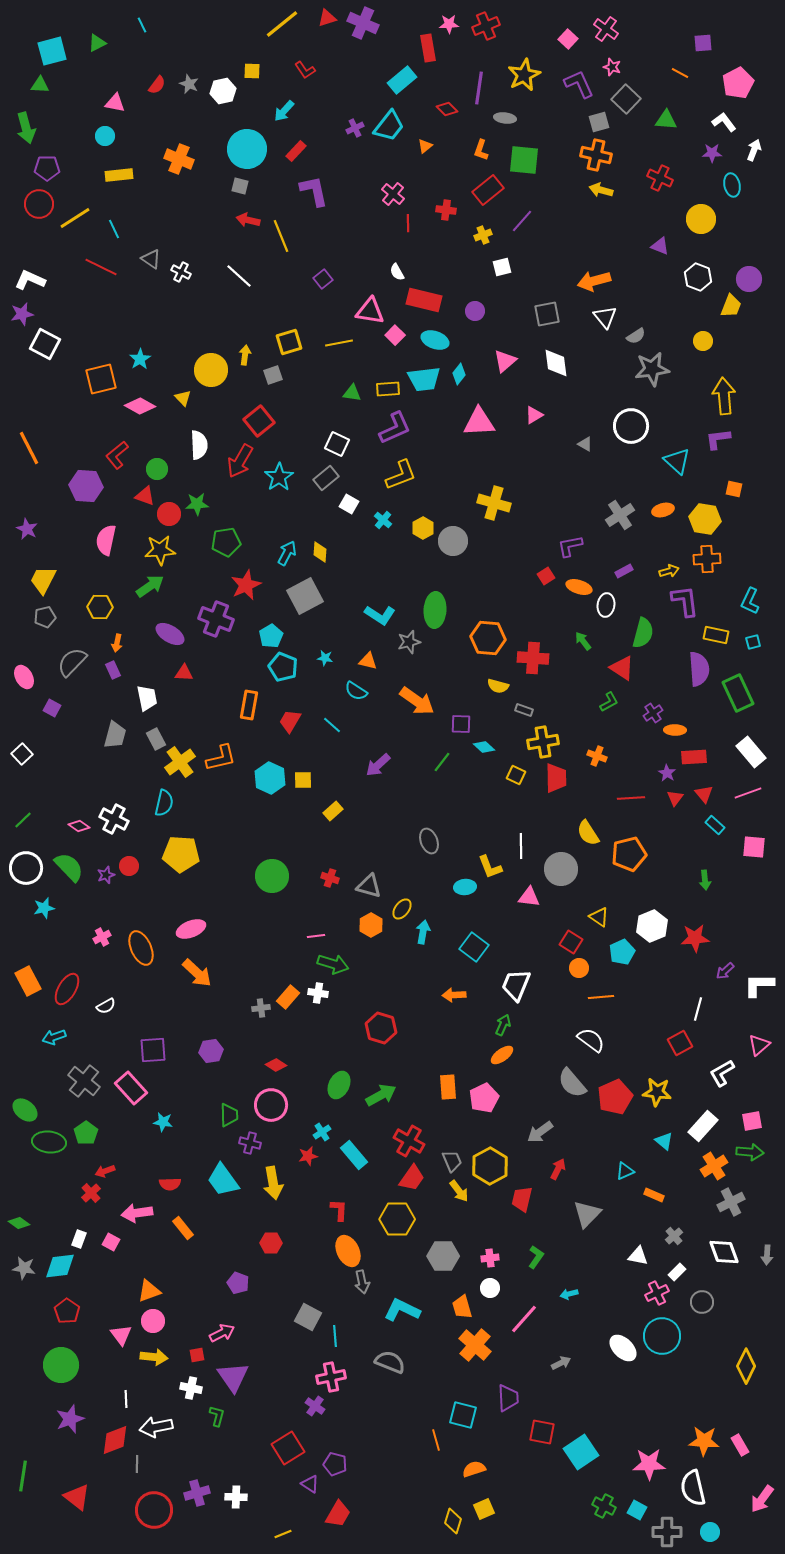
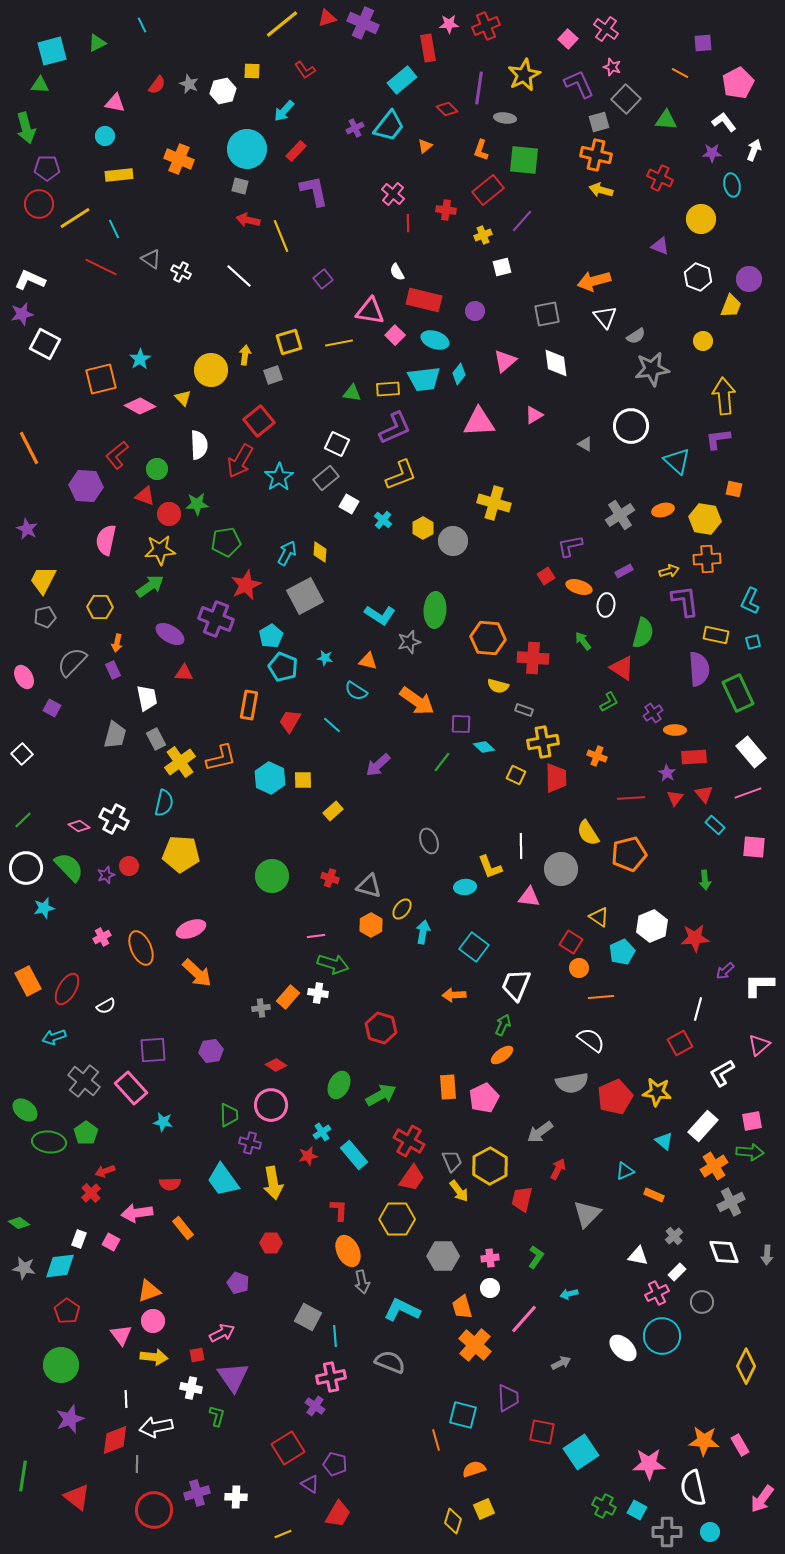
gray semicircle at (572, 1083): rotated 60 degrees counterclockwise
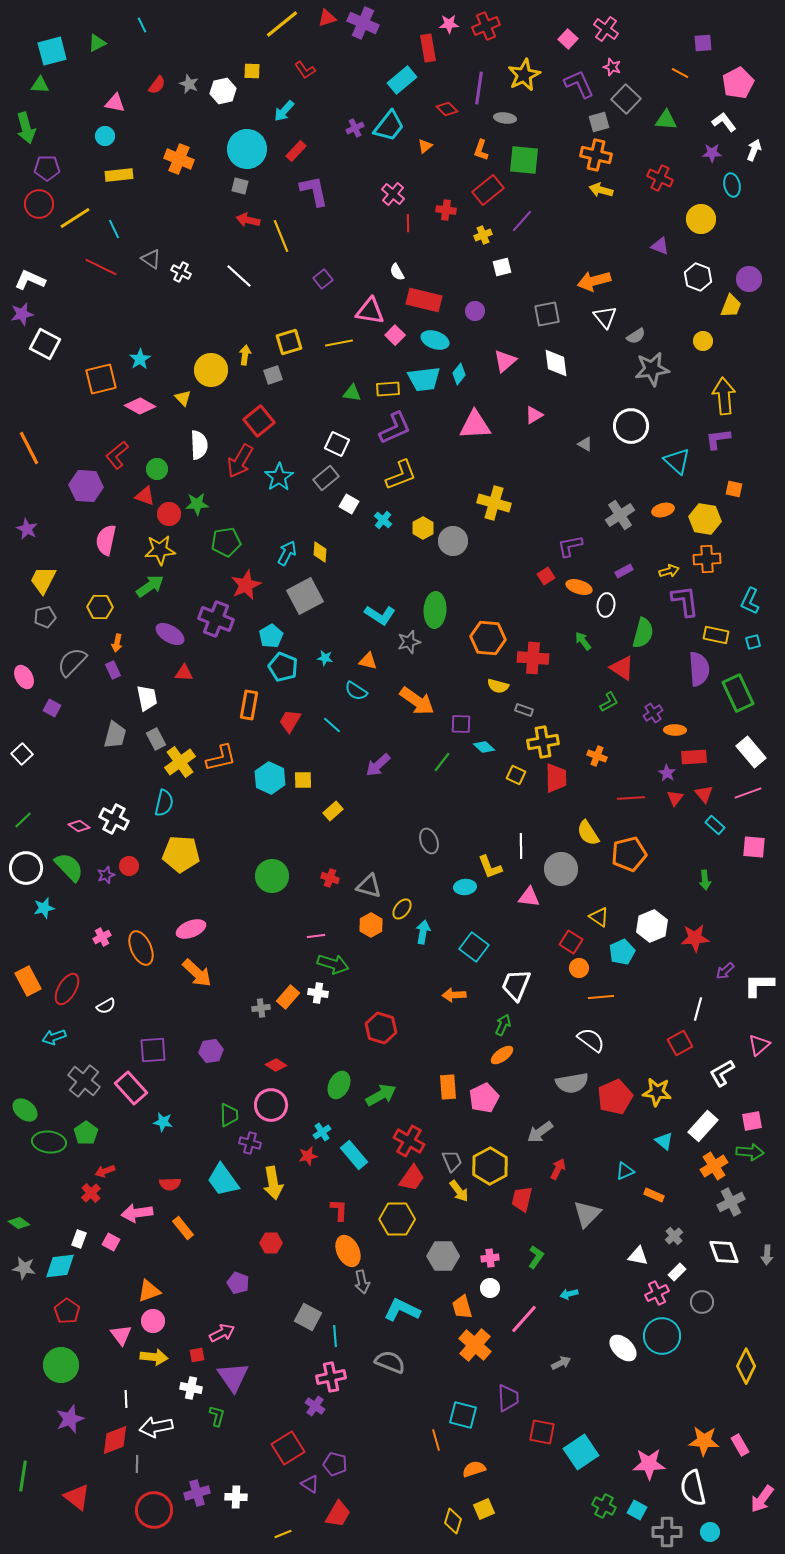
pink triangle at (479, 422): moved 4 px left, 3 px down
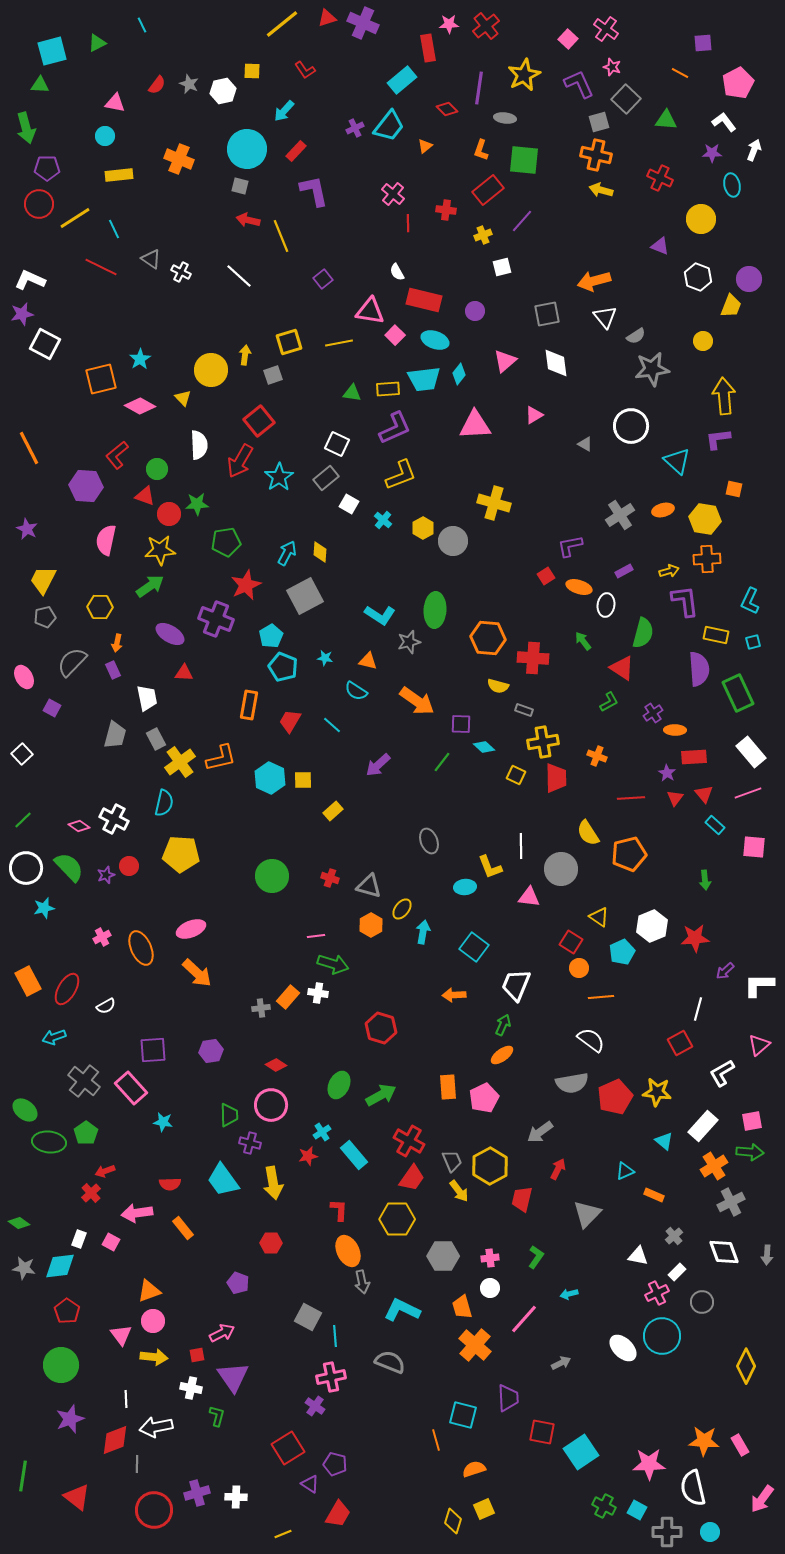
red cross at (486, 26): rotated 16 degrees counterclockwise
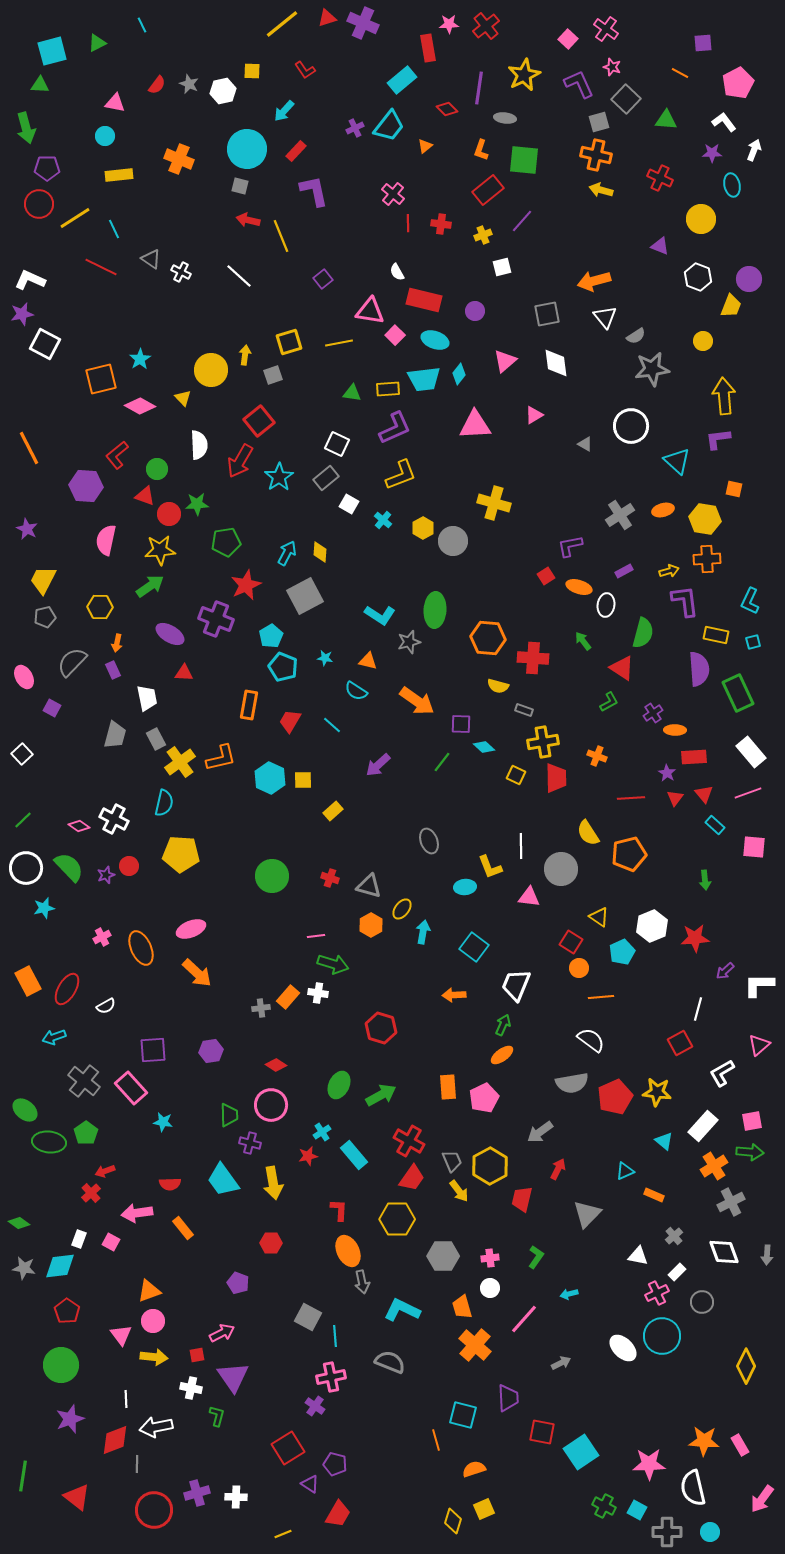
red cross at (446, 210): moved 5 px left, 14 px down
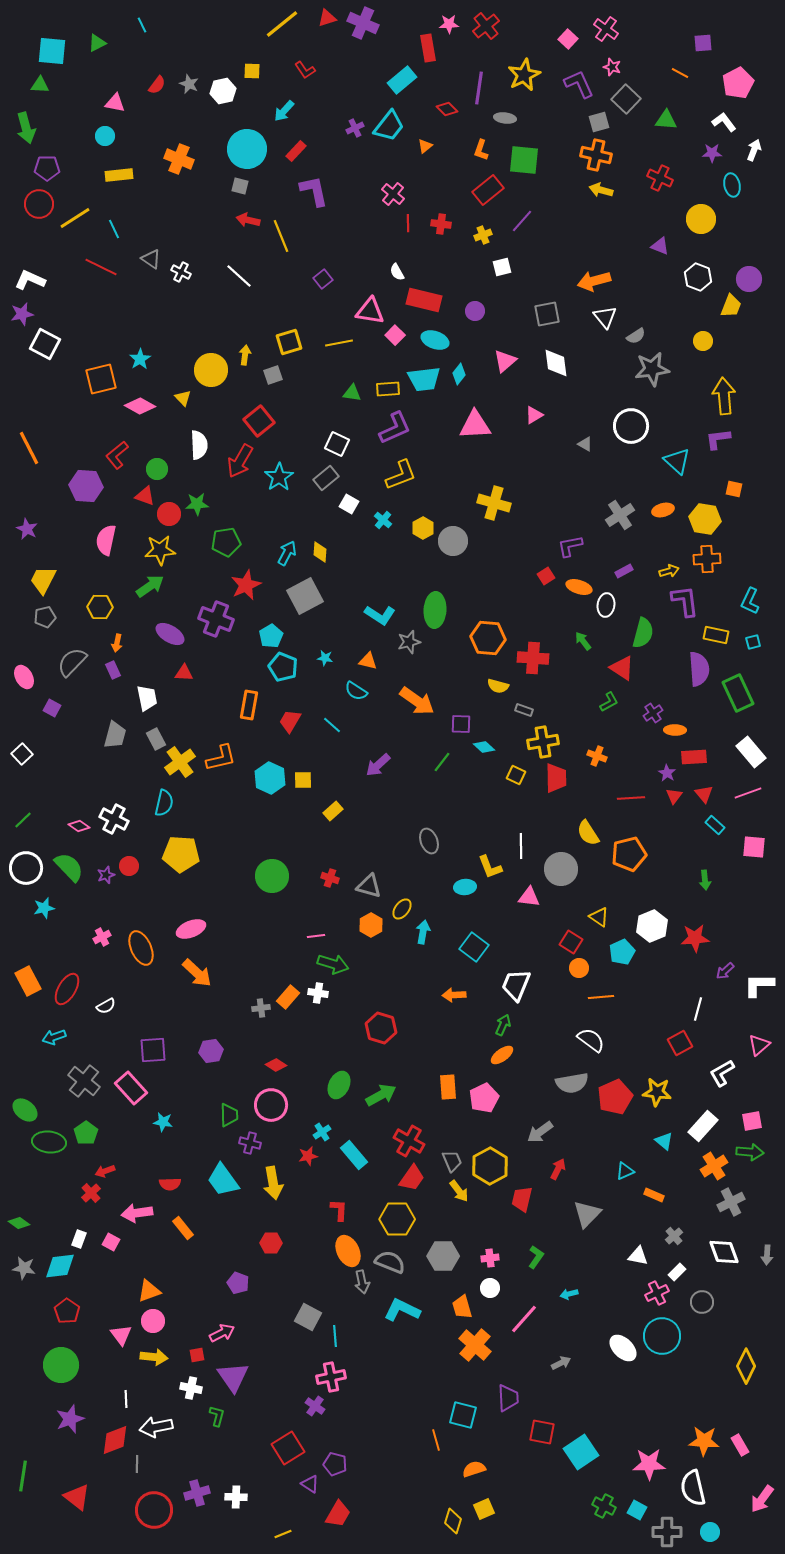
cyan square at (52, 51): rotated 20 degrees clockwise
red triangle at (675, 798): moved 1 px left, 2 px up
gray semicircle at (390, 1362): moved 100 px up
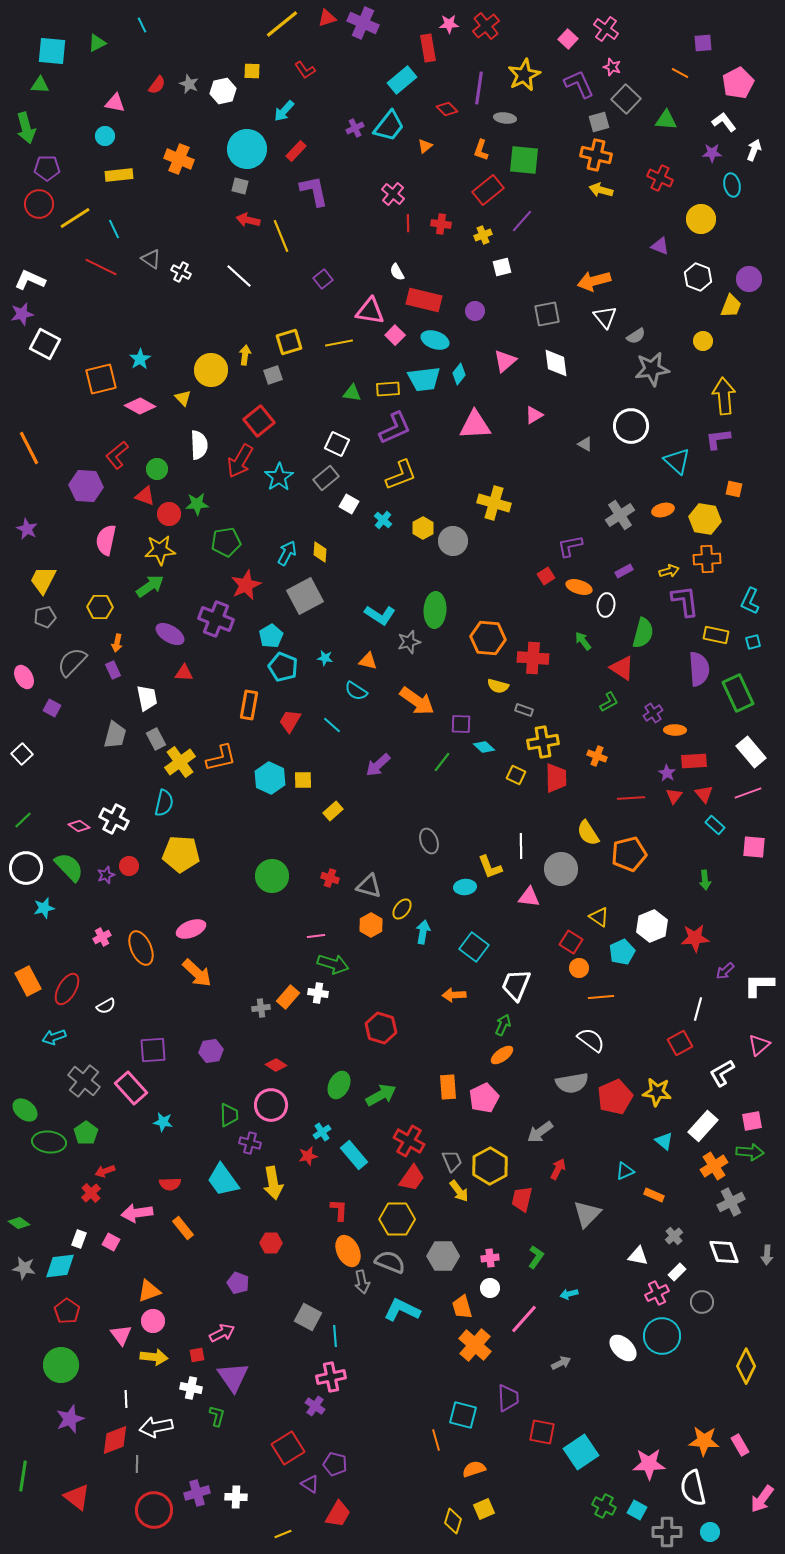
red rectangle at (694, 757): moved 4 px down
